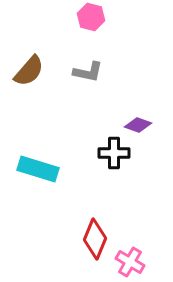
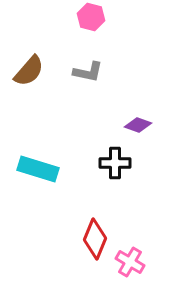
black cross: moved 1 px right, 10 px down
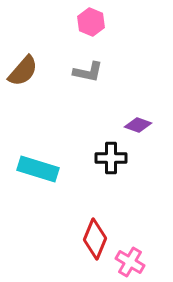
pink hexagon: moved 5 px down; rotated 8 degrees clockwise
brown semicircle: moved 6 px left
black cross: moved 4 px left, 5 px up
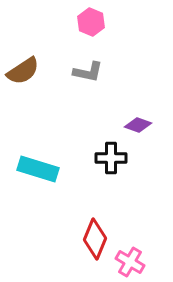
brown semicircle: rotated 16 degrees clockwise
